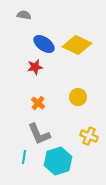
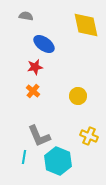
gray semicircle: moved 2 px right, 1 px down
yellow diamond: moved 9 px right, 20 px up; rotated 52 degrees clockwise
yellow circle: moved 1 px up
orange cross: moved 5 px left, 12 px up
gray L-shape: moved 2 px down
cyan hexagon: rotated 20 degrees counterclockwise
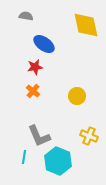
yellow circle: moved 1 px left
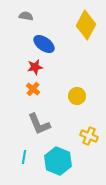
yellow diamond: rotated 40 degrees clockwise
orange cross: moved 2 px up
gray L-shape: moved 12 px up
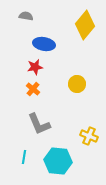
yellow diamond: moved 1 px left; rotated 12 degrees clockwise
blue ellipse: rotated 25 degrees counterclockwise
yellow circle: moved 12 px up
cyan hexagon: rotated 16 degrees counterclockwise
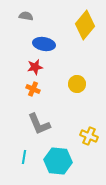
orange cross: rotated 16 degrees counterclockwise
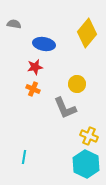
gray semicircle: moved 12 px left, 8 px down
yellow diamond: moved 2 px right, 8 px down
gray L-shape: moved 26 px right, 16 px up
cyan hexagon: moved 28 px right, 3 px down; rotated 20 degrees clockwise
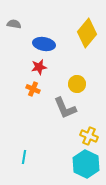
red star: moved 4 px right
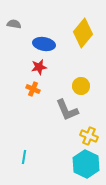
yellow diamond: moved 4 px left
yellow circle: moved 4 px right, 2 px down
gray L-shape: moved 2 px right, 2 px down
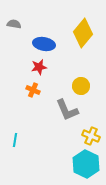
orange cross: moved 1 px down
yellow cross: moved 2 px right
cyan line: moved 9 px left, 17 px up
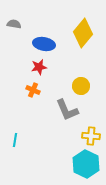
yellow cross: rotated 18 degrees counterclockwise
